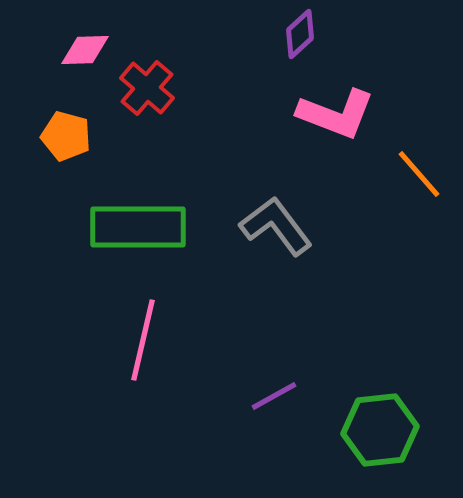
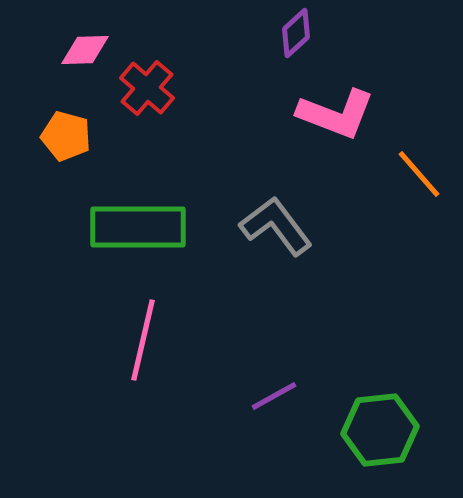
purple diamond: moved 4 px left, 1 px up
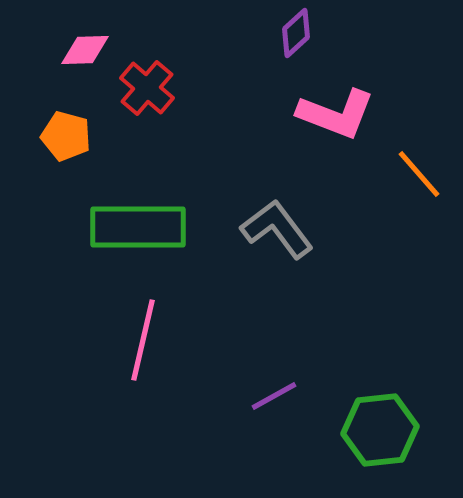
gray L-shape: moved 1 px right, 3 px down
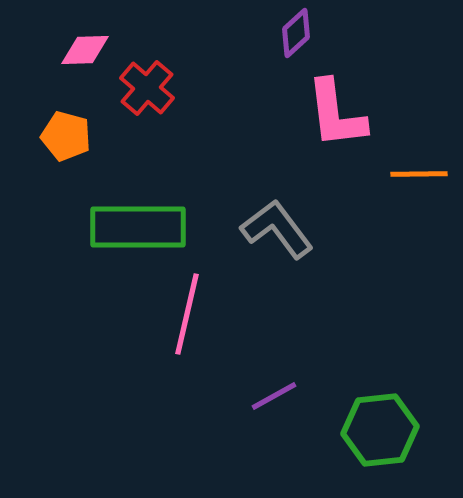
pink L-shape: rotated 62 degrees clockwise
orange line: rotated 50 degrees counterclockwise
pink line: moved 44 px right, 26 px up
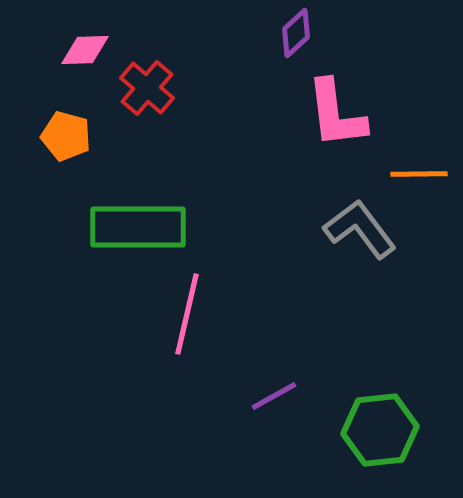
gray L-shape: moved 83 px right
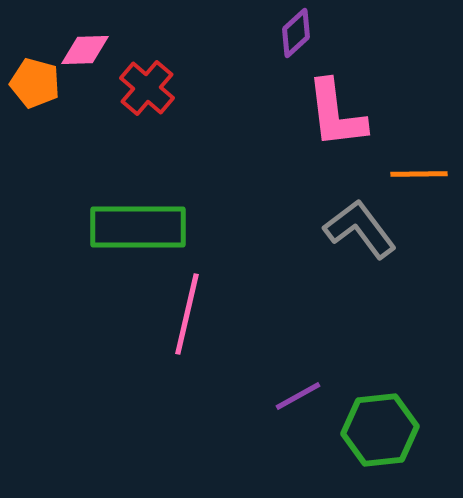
orange pentagon: moved 31 px left, 53 px up
purple line: moved 24 px right
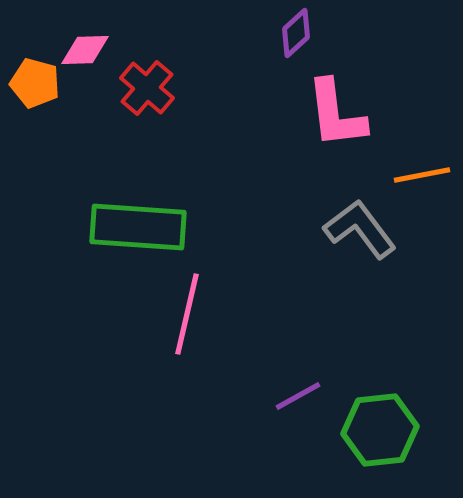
orange line: moved 3 px right, 1 px down; rotated 10 degrees counterclockwise
green rectangle: rotated 4 degrees clockwise
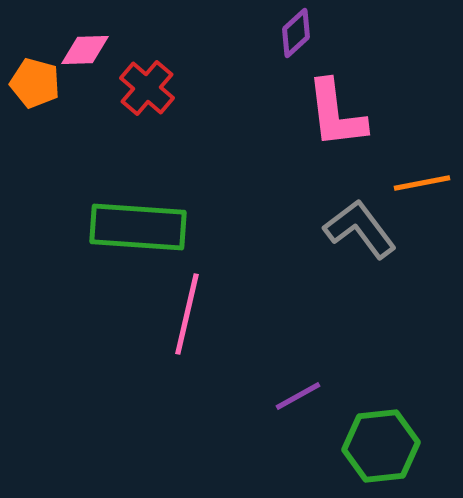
orange line: moved 8 px down
green hexagon: moved 1 px right, 16 px down
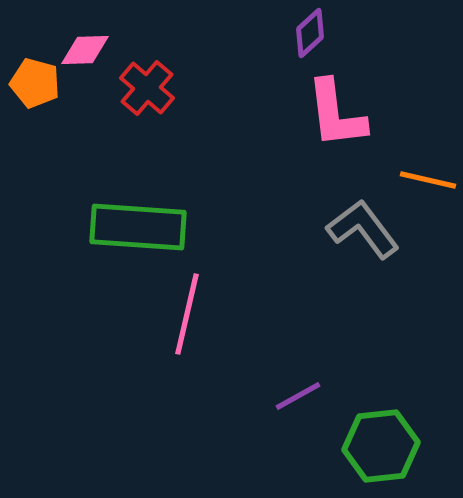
purple diamond: moved 14 px right
orange line: moved 6 px right, 3 px up; rotated 24 degrees clockwise
gray L-shape: moved 3 px right
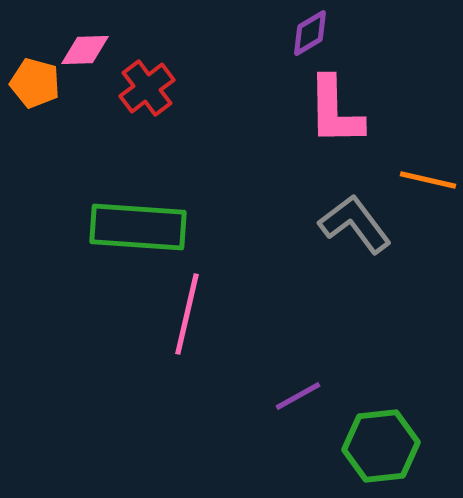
purple diamond: rotated 12 degrees clockwise
red cross: rotated 12 degrees clockwise
pink L-shape: moved 1 px left, 3 px up; rotated 6 degrees clockwise
gray L-shape: moved 8 px left, 5 px up
